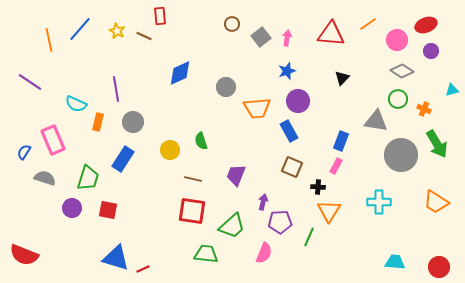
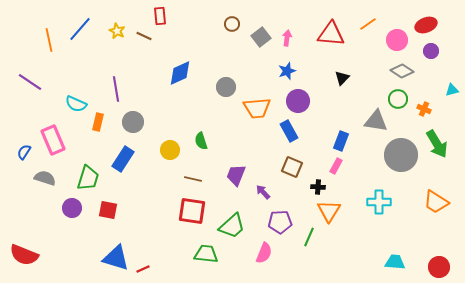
purple arrow at (263, 202): moved 10 px up; rotated 56 degrees counterclockwise
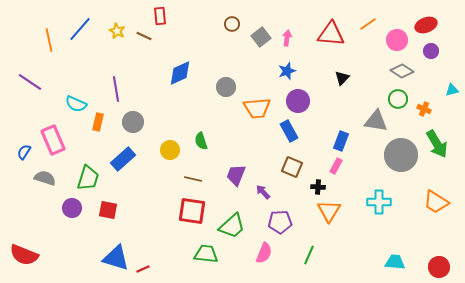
blue rectangle at (123, 159): rotated 15 degrees clockwise
green line at (309, 237): moved 18 px down
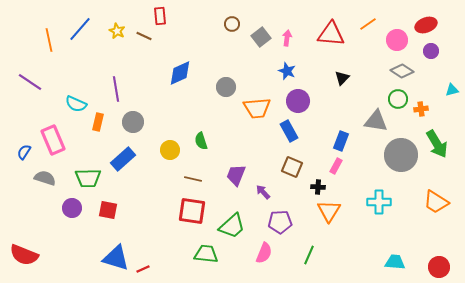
blue star at (287, 71): rotated 30 degrees counterclockwise
orange cross at (424, 109): moved 3 px left; rotated 32 degrees counterclockwise
green trapezoid at (88, 178): rotated 72 degrees clockwise
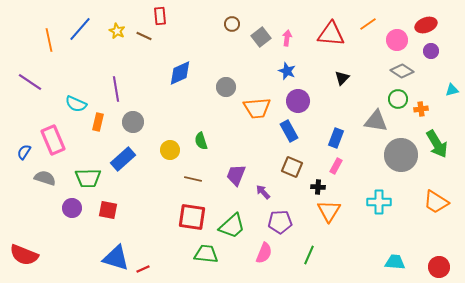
blue rectangle at (341, 141): moved 5 px left, 3 px up
red square at (192, 211): moved 6 px down
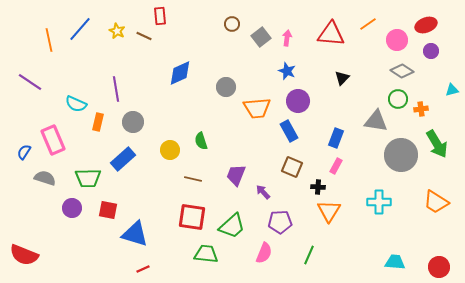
blue triangle at (116, 258): moved 19 px right, 24 px up
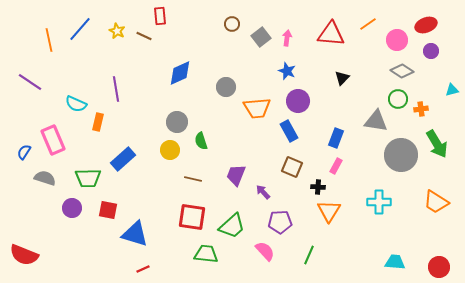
gray circle at (133, 122): moved 44 px right
pink semicircle at (264, 253): moved 1 px right, 2 px up; rotated 65 degrees counterclockwise
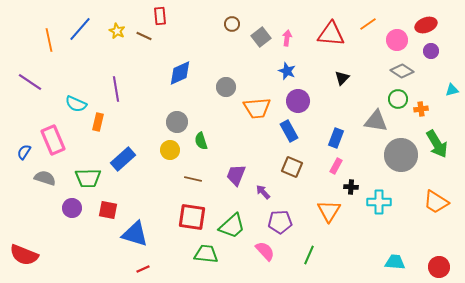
black cross at (318, 187): moved 33 px right
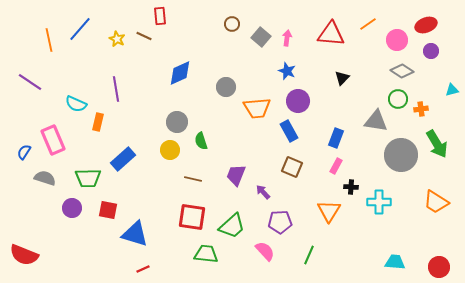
yellow star at (117, 31): moved 8 px down
gray square at (261, 37): rotated 12 degrees counterclockwise
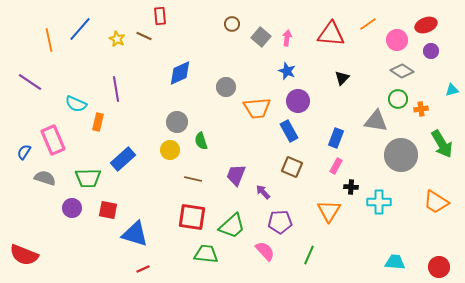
green arrow at (437, 144): moved 5 px right
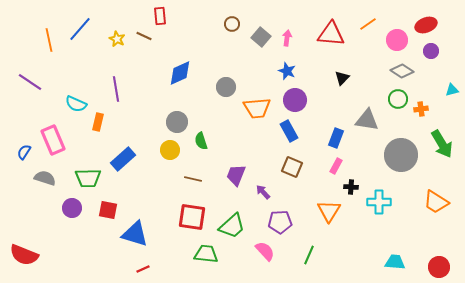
purple circle at (298, 101): moved 3 px left, 1 px up
gray triangle at (376, 121): moved 9 px left, 1 px up
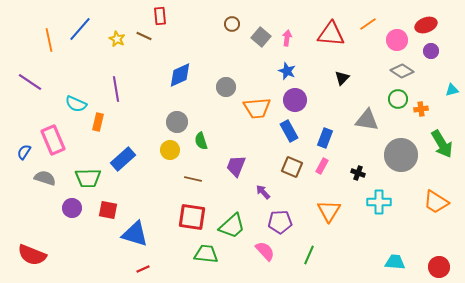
blue diamond at (180, 73): moved 2 px down
blue rectangle at (336, 138): moved 11 px left
pink rectangle at (336, 166): moved 14 px left
purple trapezoid at (236, 175): moved 9 px up
black cross at (351, 187): moved 7 px right, 14 px up; rotated 16 degrees clockwise
red semicircle at (24, 255): moved 8 px right
